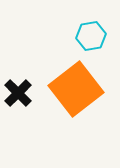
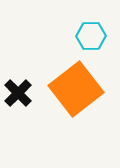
cyan hexagon: rotated 8 degrees clockwise
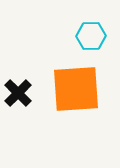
orange square: rotated 34 degrees clockwise
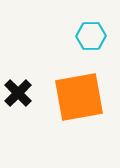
orange square: moved 3 px right, 8 px down; rotated 6 degrees counterclockwise
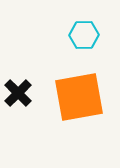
cyan hexagon: moved 7 px left, 1 px up
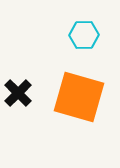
orange square: rotated 26 degrees clockwise
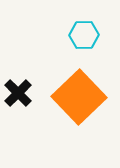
orange square: rotated 30 degrees clockwise
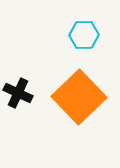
black cross: rotated 20 degrees counterclockwise
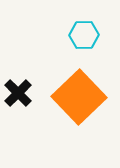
black cross: rotated 20 degrees clockwise
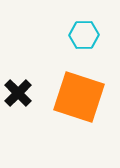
orange square: rotated 28 degrees counterclockwise
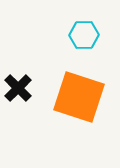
black cross: moved 5 px up
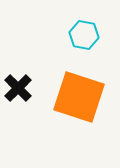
cyan hexagon: rotated 12 degrees clockwise
